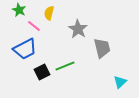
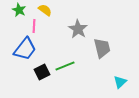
yellow semicircle: moved 4 px left, 3 px up; rotated 112 degrees clockwise
pink line: rotated 56 degrees clockwise
blue trapezoid: rotated 25 degrees counterclockwise
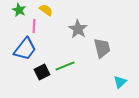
yellow semicircle: moved 1 px right
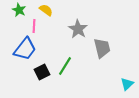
green line: rotated 36 degrees counterclockwise
cyan triangle: moved 7 px right, 2 px down
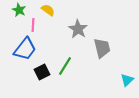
yellow semicircle: moved 2 px right
pink line: moved 1 px left, 1 px up
cyan triangle: moved 4 px up
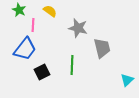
yellow semicircle: moved 2 px right, 1 px down
gray star: moved 1 px up; rotated 18 degrees counterclockwise
green line: moved 7 px right, 1 px up; rotated 30 degrees counterclockwise
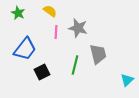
green star: moved 1 px left, 3 px down
pink line: moved 23 px right, 7 px down
gray trapezoid: moved 4 px left, 6 px down
green line: moved 3 px right; rotated 12 degrees clockwise
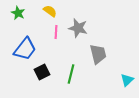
green line: moved 4 px left, 9 px down
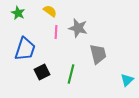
blue trapezoid: rotated 20 degrees counterclockwise
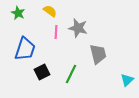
green line: rotated 12 degrees clockwise
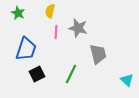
yellow semicircle: rotated 112 degrees counterclockwise
blue trapezoid: moved 1 px right
black square: moved 5 px left, 2 px down
cyan triangle: rotated 32 degrees counterclockwise
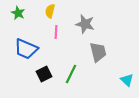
gray star: moved 7 px right, 4 px up
blue trapezoid: rotated 95 degrees clockwise
gray trapezoid: moved 2 px up
black square: moved 7 px right
